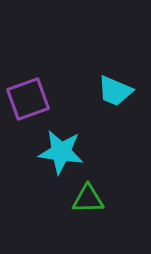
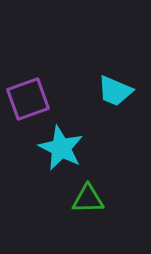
cyan star: moved 4 px up; rotated 18 degrees clockwise
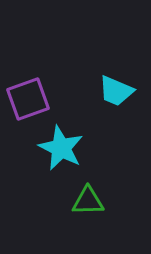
cyan trapezoid: moved 1 px right
green triangle: moved 2 px down
